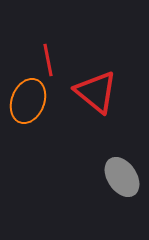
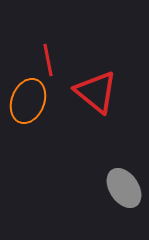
gray ellipse: moved 2 px right, 11 px down
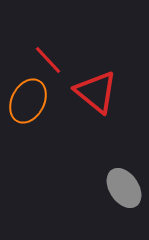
red line: rotated 32 degrees counterclockwise
orange ellipse: rotated 6 degrees clockwise
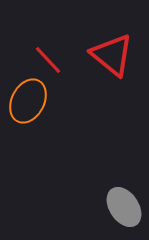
red triangle: moved 16 px right, 37 px up
gray ellipse: moved 19 px down
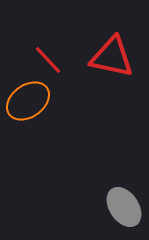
red triangle: moved 2 px down; rotated 27 degrees counterclockwise
orange ellipse: rotated 27 degrees clockwise
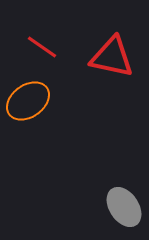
red line: moved 6 px left, 13 px up; rotated 12 degrees counterclockwise
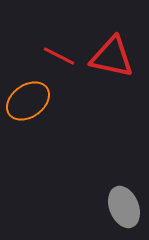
red line: moved 17 px right, 9 px down; rotated 8 degrees counterclockwise
gray ellipse: rotated 12 degrees clockwise
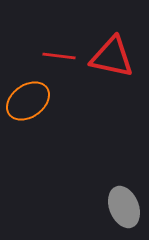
red line: rotated 20 degrees counterclockwise
